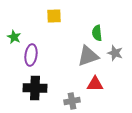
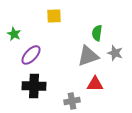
green semicircle: rotated 14 degrees clockwise
green star: moved 3 px up
purple ellipse: rotated 35 degrees clockwise
black cross: moved 1 px left, 2 px up
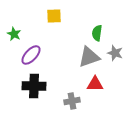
gray triangle: moved 1 px right, 1 px down
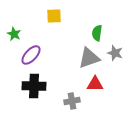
gray triangle: moved 1 px down
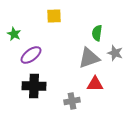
purple ellipse: rotated 10 degrees clockwise
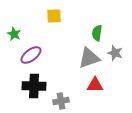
red triangle: moved 1 px down
gray cross: moved 11 px left
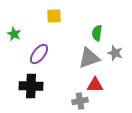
purple ellipse: moved 8 px right, 1 px up; rotated 15 degrees counterclockwise
black cross: moved 3 px left
gray cross: moved 19 px right
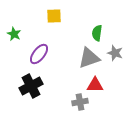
black cross: rotated 30 degrees counterclockwise
gray cross: moved 1 px down
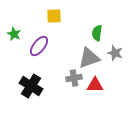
purple ellipse: moved 8 px up
black cross: rotated 30 degrees counterclockwise
gray cross: moved 6 px left, 24 px up
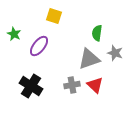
yellow square: rotated 21 degrees clockwise
gray triangle: moved 1 px down
gray cross: moved 2 px left, 7 px down
red triangle: rotated 42 degrees clockwise
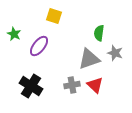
green semicircle: moved 2 px right
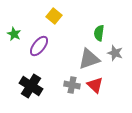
yellow square: rotated 21 degrees clockwise
gray cross: rotated 21 degrees clockwise
